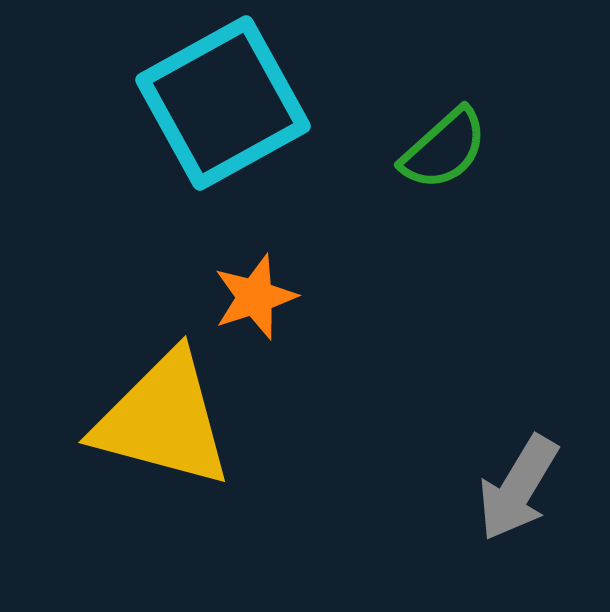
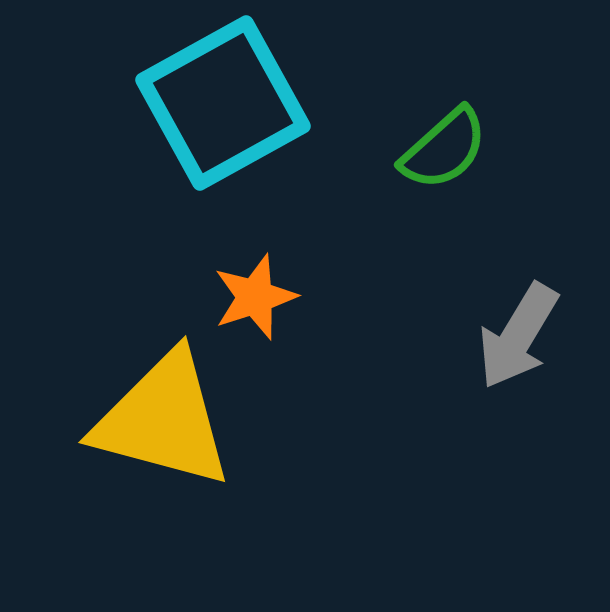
gray arrow: moved 152 px up
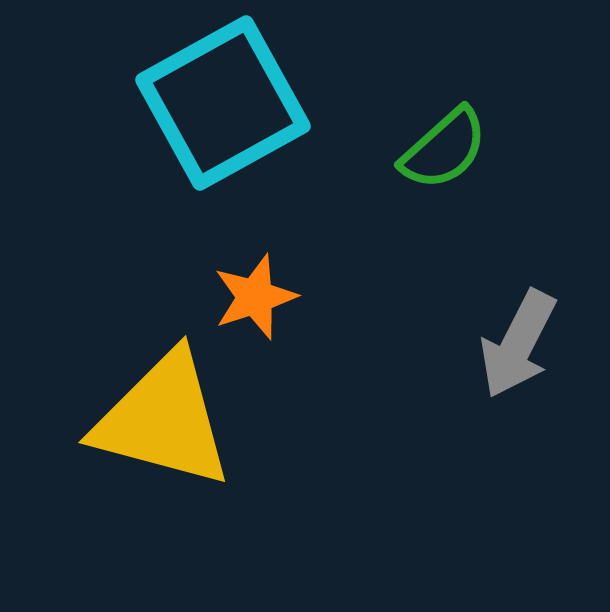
gray arrow: moved 8 px down; rotated 4 degrees counterclockwise
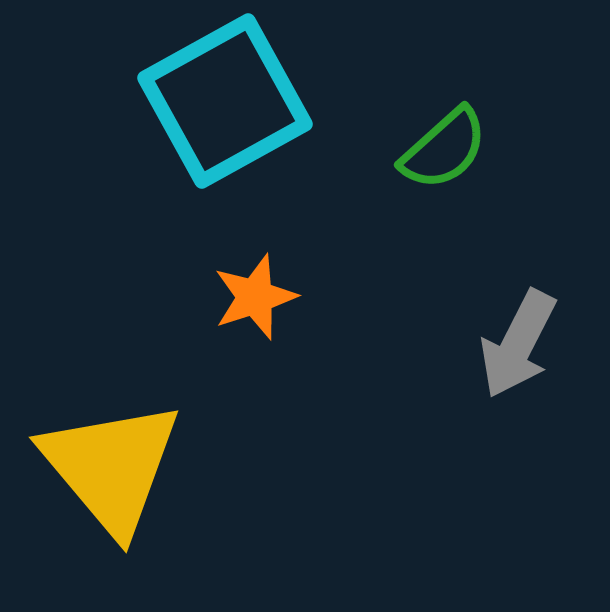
cyan square: moved 2 px right, 2 px up
yellow triangle: moved 52 px left, 47 px down; rotated 35 degrees clockwise
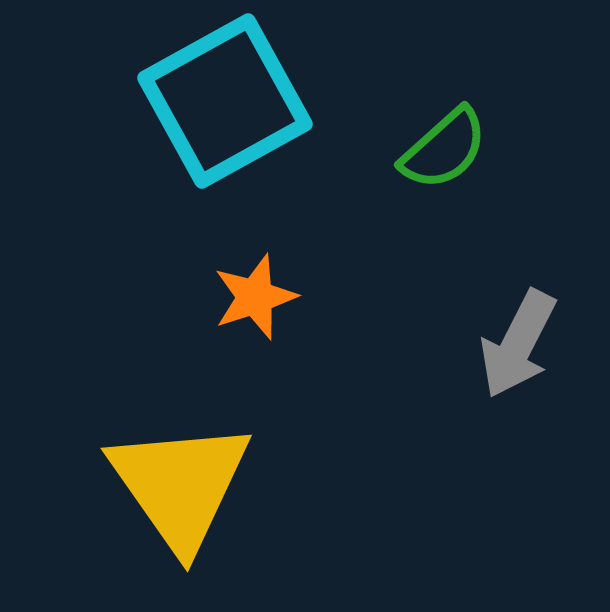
yellow triangle: moved 69 px right, 18 px down; rotated 5 degrees clockwise
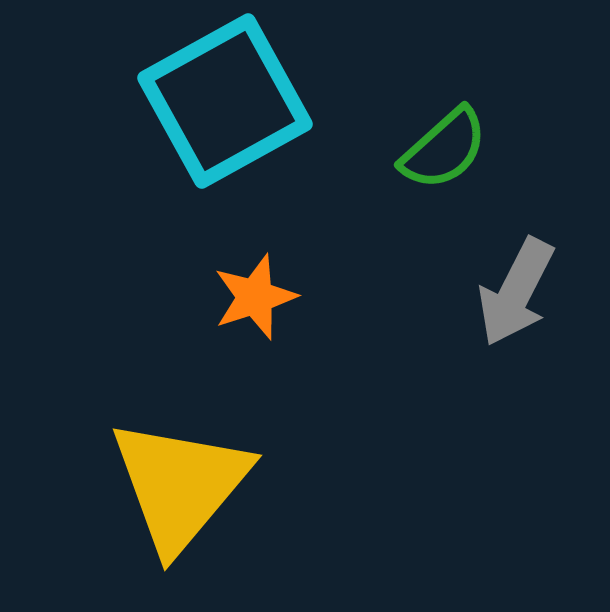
gray arrow: moved 2 px left, 52 px up
yellow triangle: rotated 15 degrees clockwise
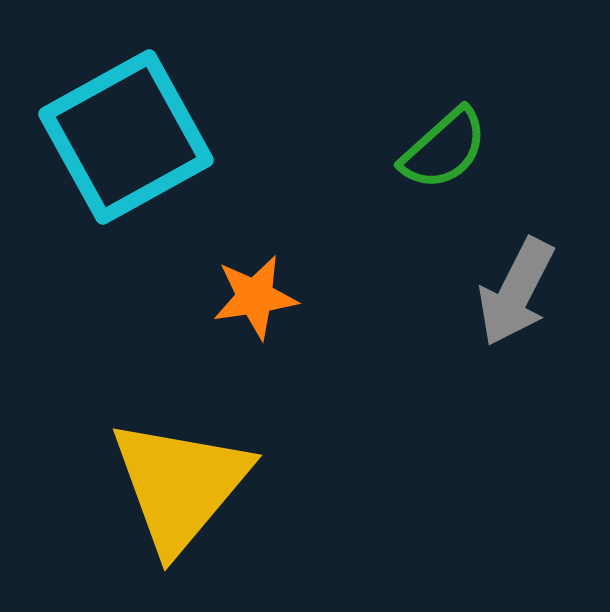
cyan square: moved 99 px left, 36 px down
orange star: rotated 10 degrees clockwise
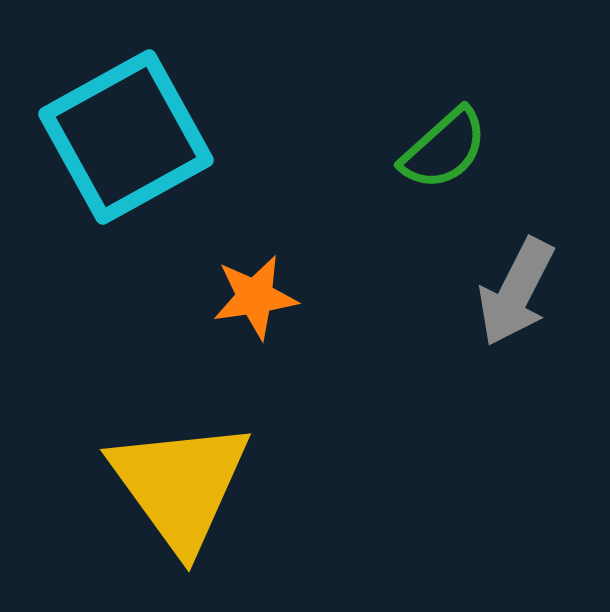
yellow triangle: rotated 16 degrees counterclockwise
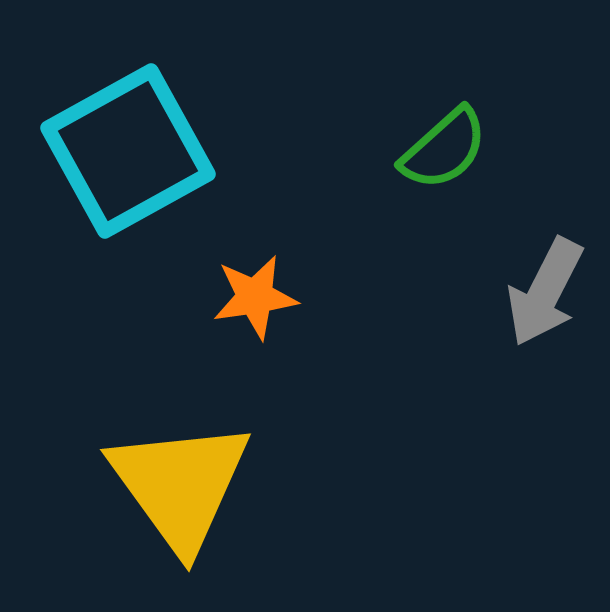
cyan square: moved 2 px right, 14 px down
gray arrow: moved 29 px right
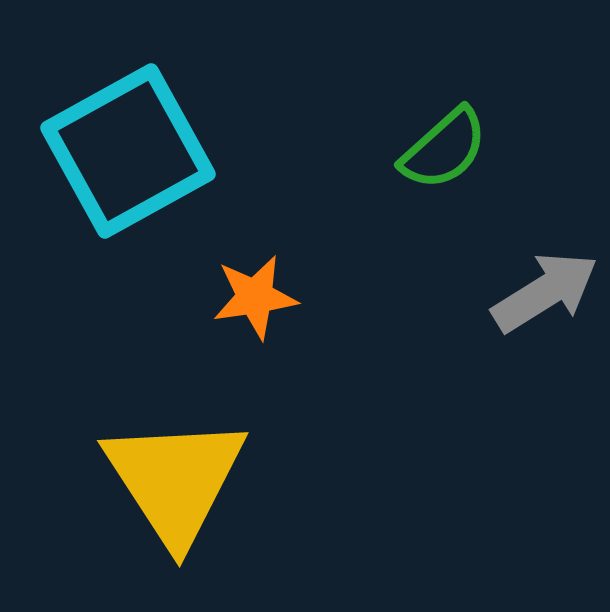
gray arrow: rotated 149 degrees counterclockwise
yellow triangle: moved 5 px left, 5 px up; rotated 3 degrees clockwise
